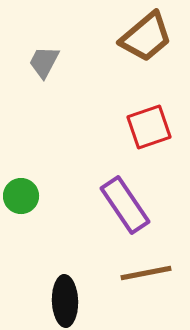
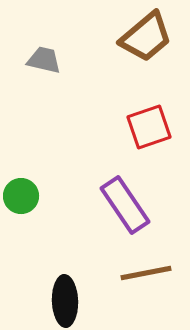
gray trapezoid: moved 2 px up; rotated 75 degrees clockwise
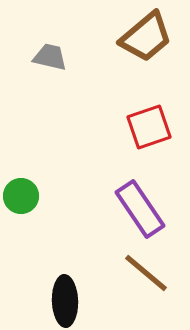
gray trapezoid: moved 6 px right, 3 px up
purple rectangle: moved 15 px right, 4 px down
brown line: rotated 51 degrees clockwise
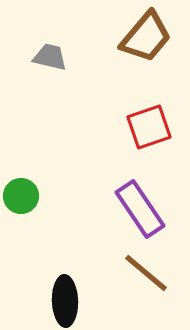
brown trapezoid: rotated 10 degrees counterclockwise
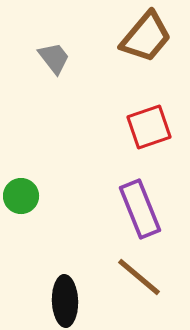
gray trapezoid: moved 4 px right, 1 px down; rotated 39 degrees clockwise
purple rectangle: rotated 12 degrees clockwise
brown line: moved 7 px left, 4 px down
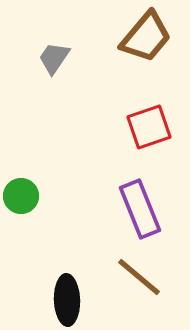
gray trapezoid: rotated 108 degrees counterclockwise
black ellipse: moved 2 px right, 1 px up
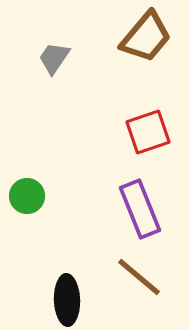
red square: moved 1 px left, 5 px down
green circle: moved 6 px right
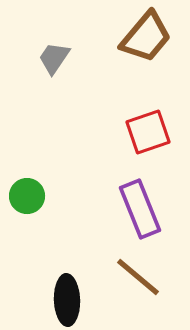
brown line: moved 1 px left
